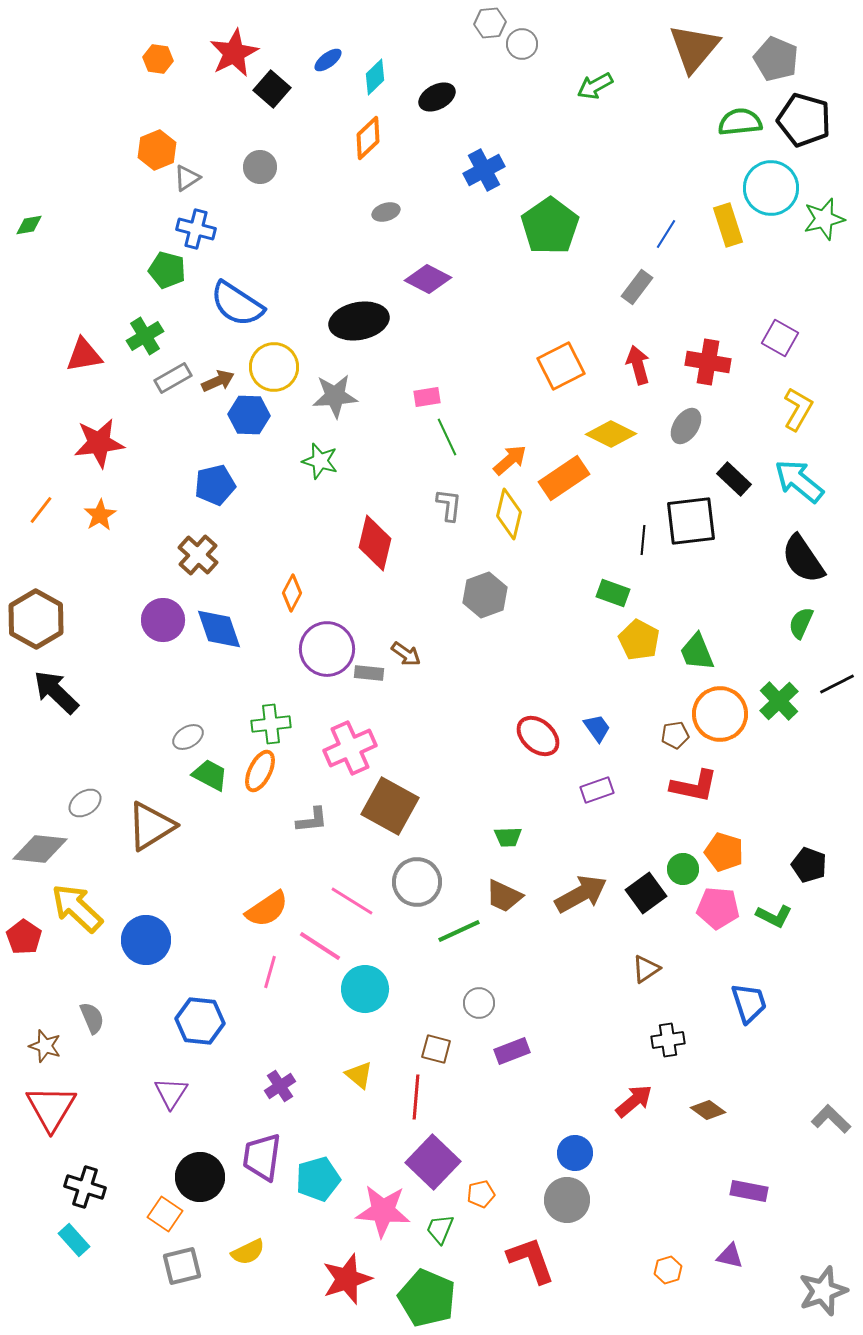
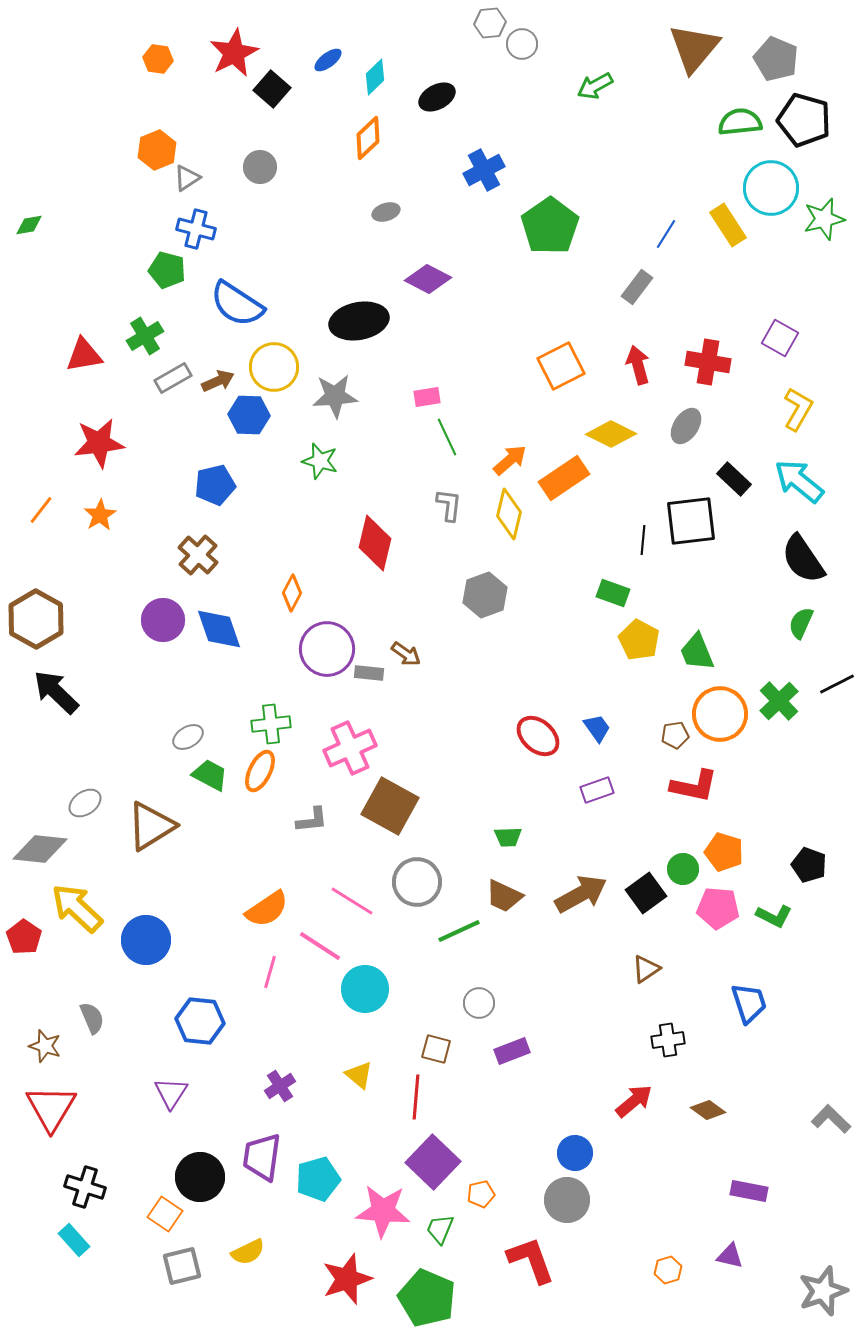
yellow rectangle at (728, 225): rotated 15 degrees counterclockwise
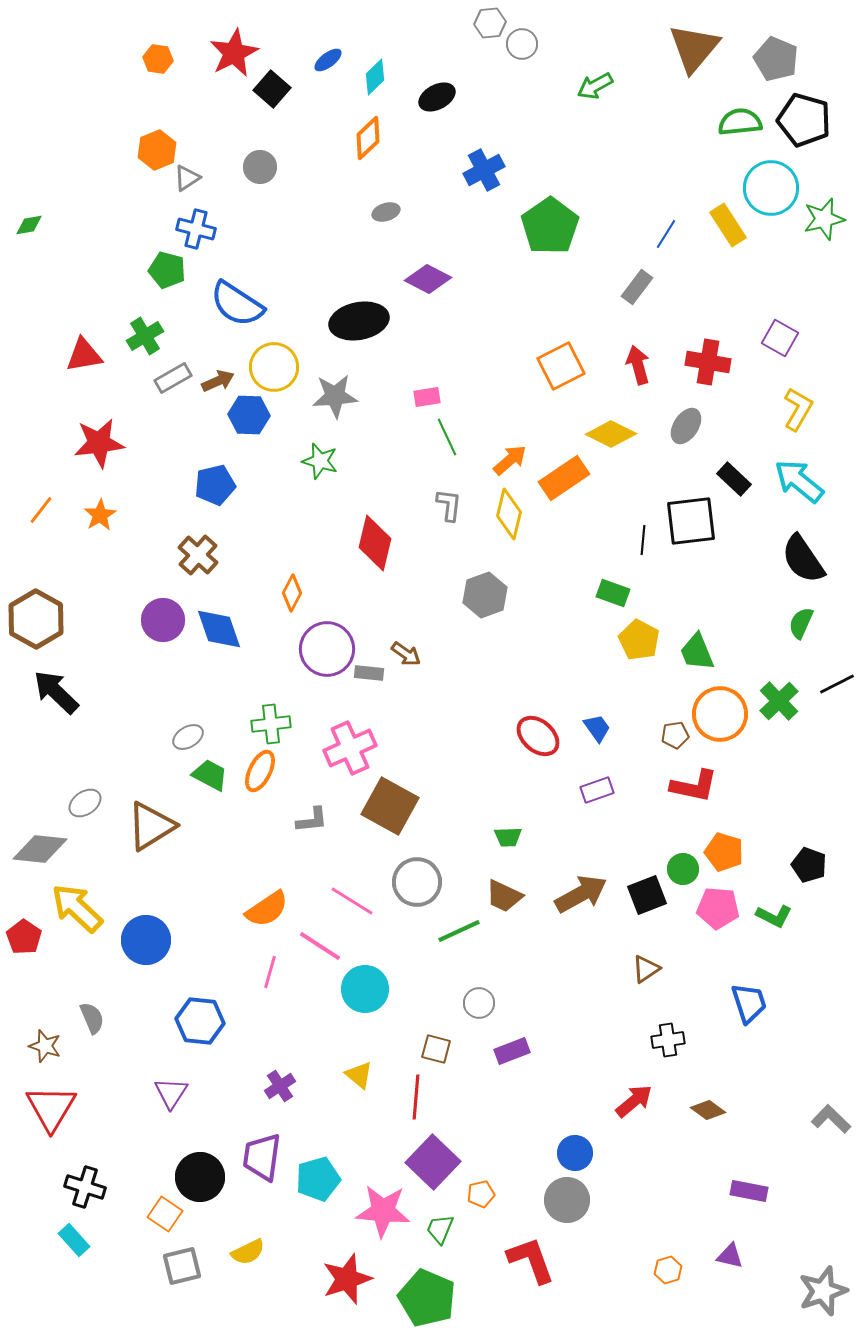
black square at (646, 893): moved 1 px right, 2 px down; rotated 15 degrees clockwise
